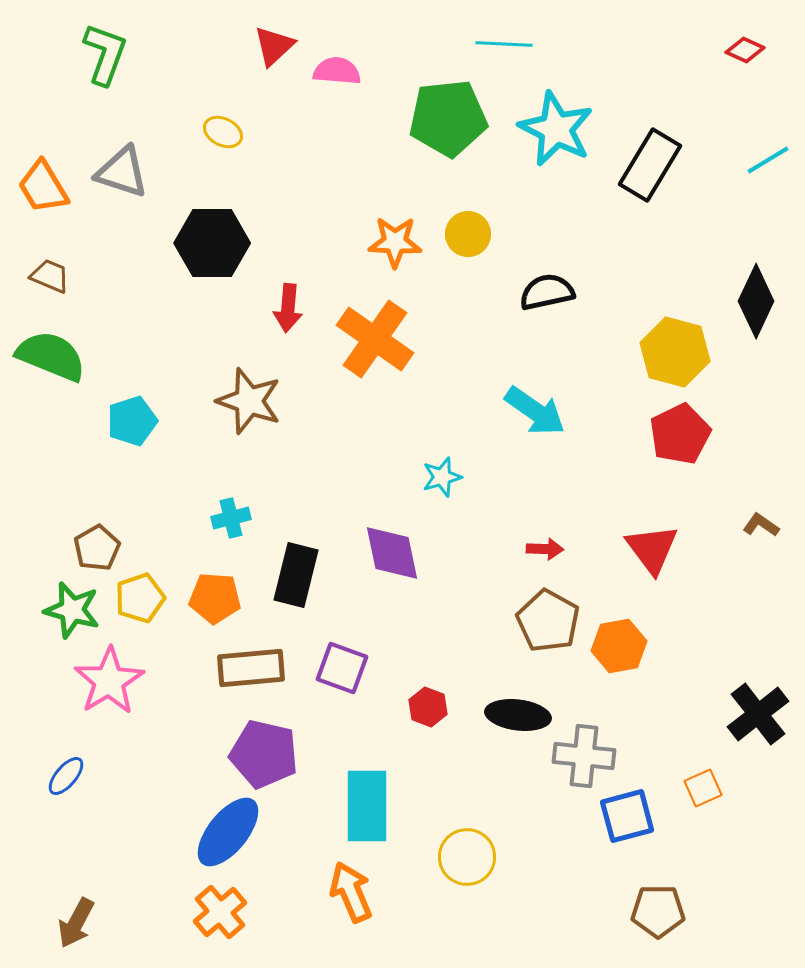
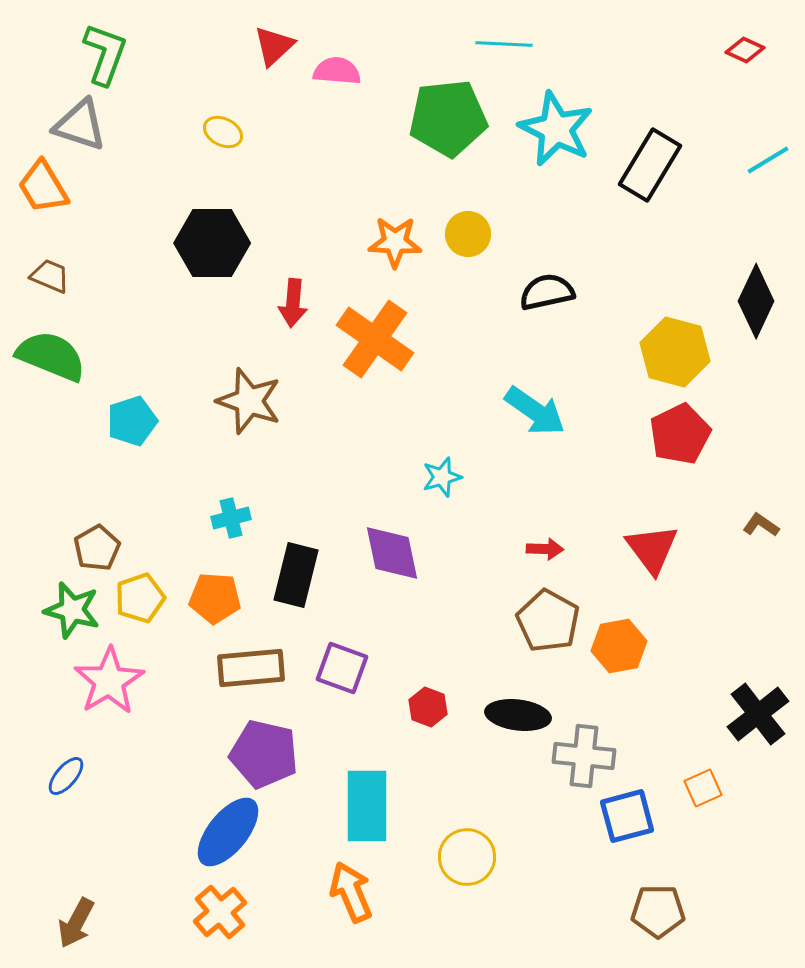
gray triangle at (122, 172): moved 42 px left, 47 px up
red arrow at (288, 308): moved 5 px right, 5 px up
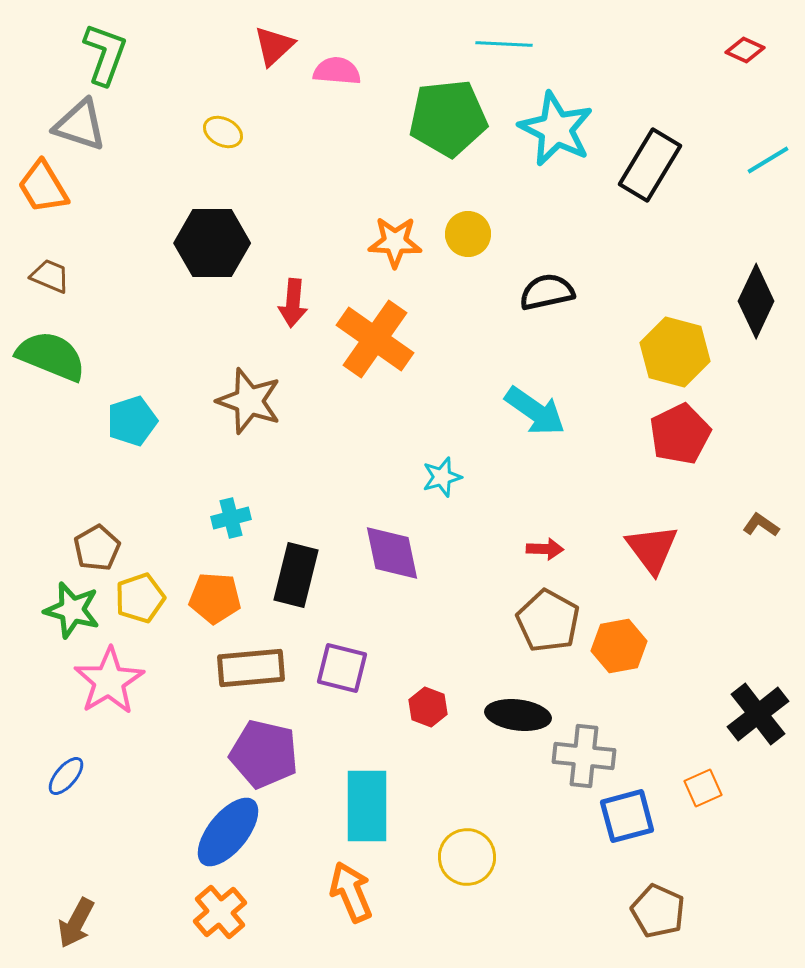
purple square at (342, 668): rotated 6 degrees counterclockwise
brown pentagon at (658, 911): rotated 24 degrees clockwise
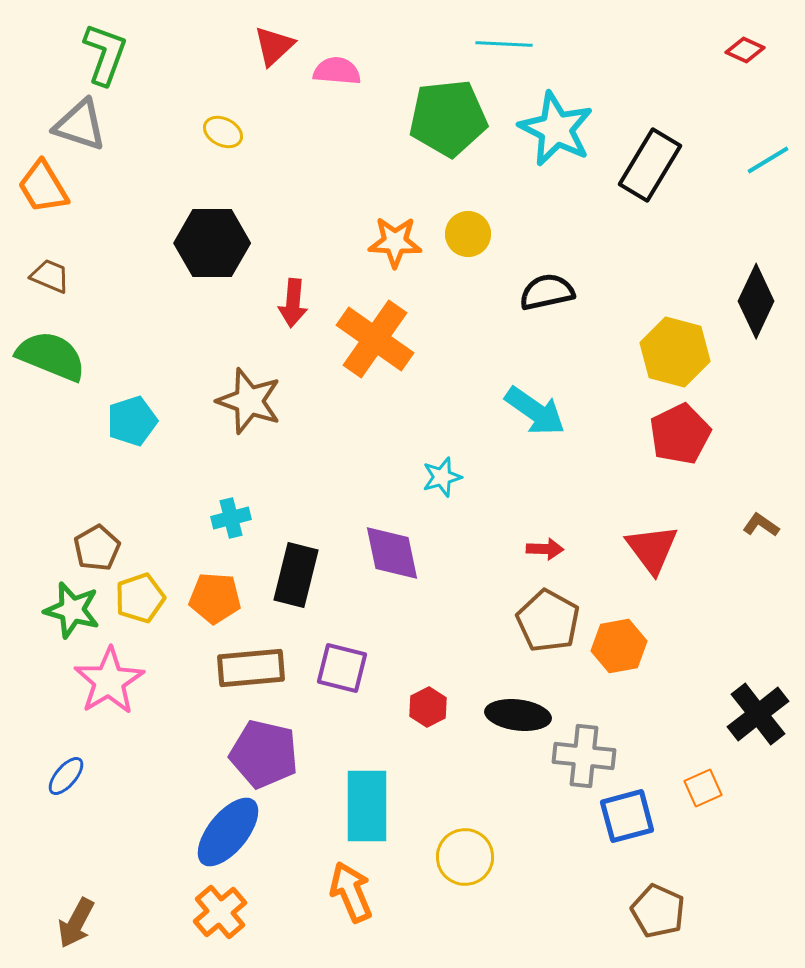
red hexagon at (428, 707): rotated 12 degrees clockwise
yellow circle at (467, 857): moved 2 px left
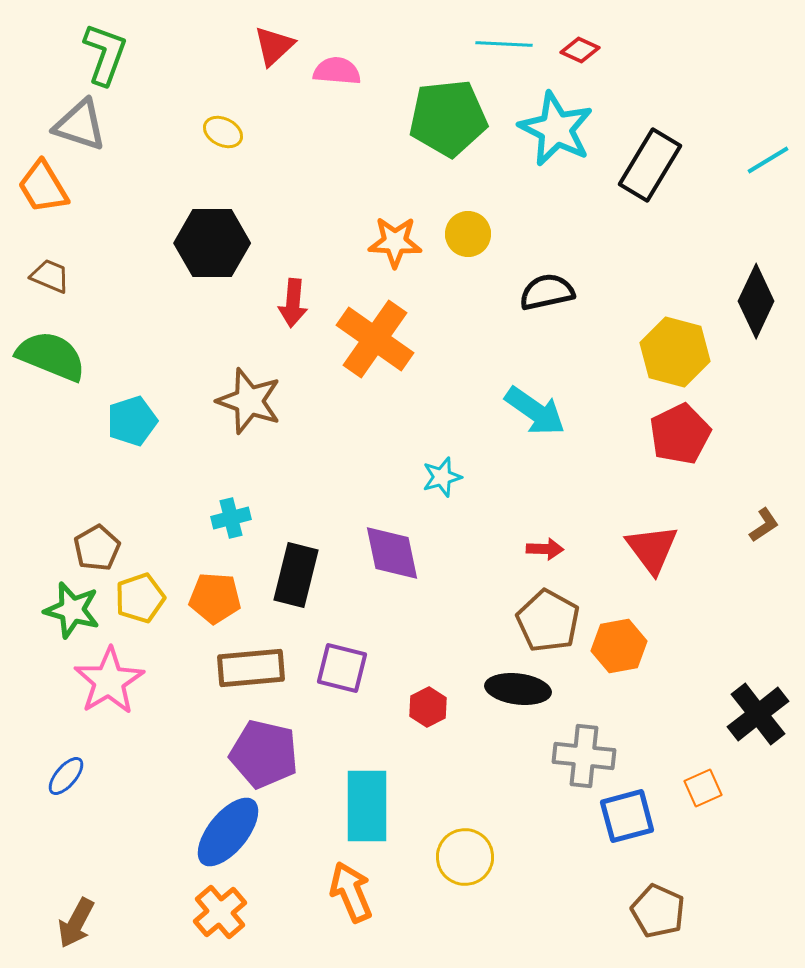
red diamond at (745, 50): moved 165 px left
brown L-shape at (761, 525): moved 3 px right; rotated 111 degrees clockwise
black ellipse at (518, 715): moved 26 px up
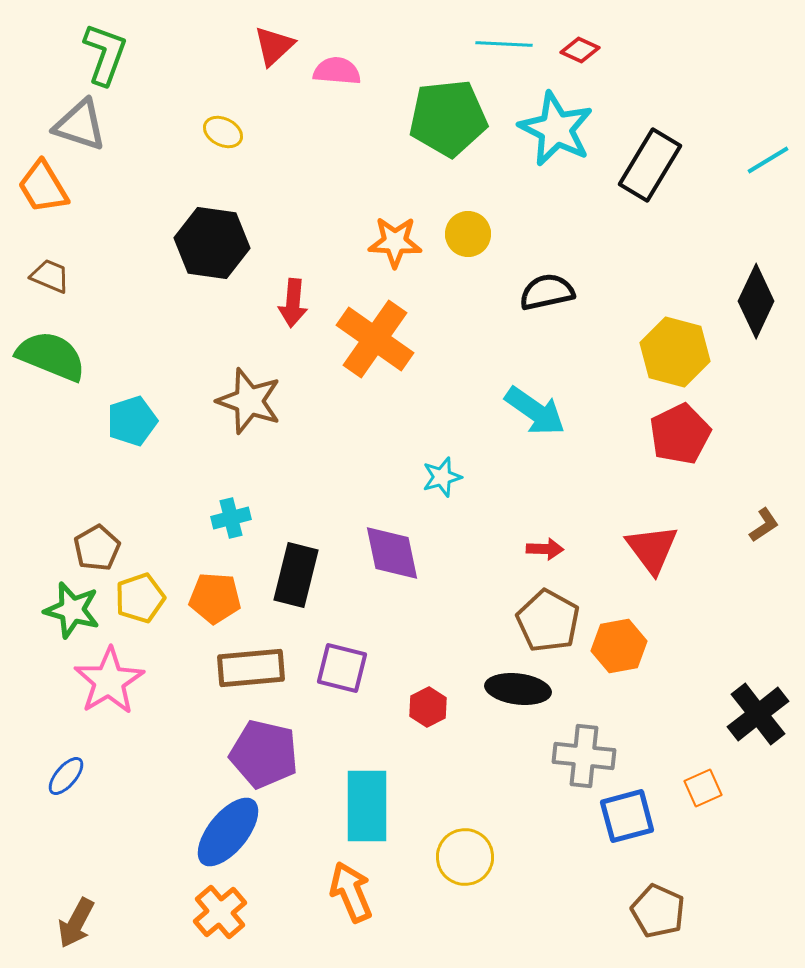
black hexagon at (212, 243): rotated 8 degrees clockwise
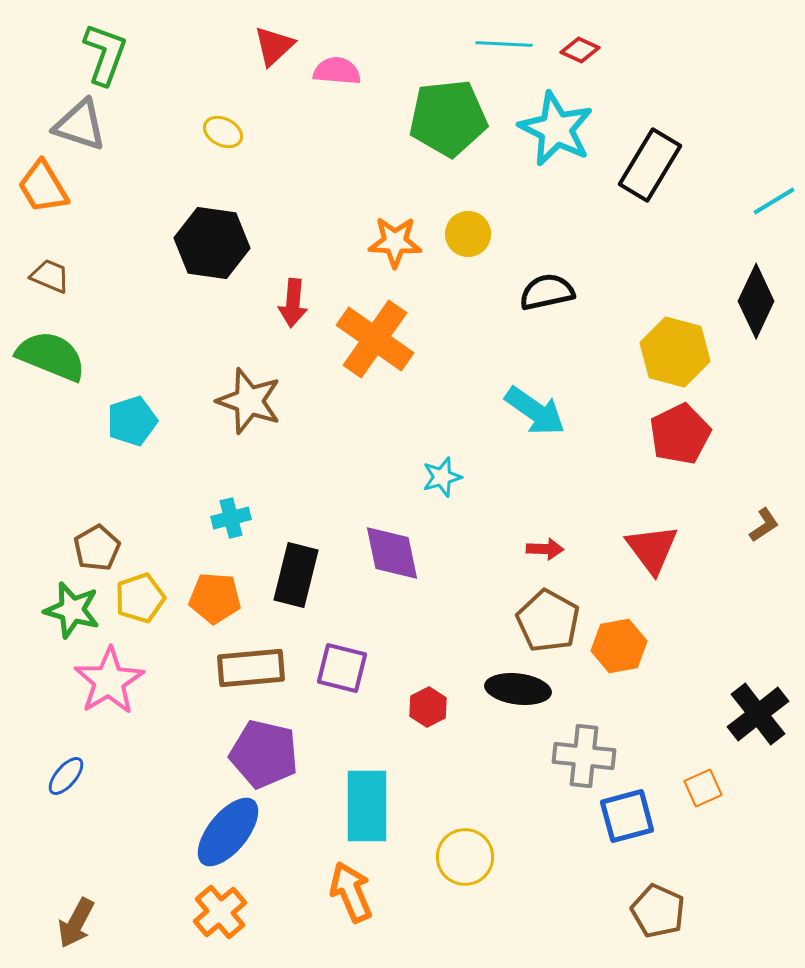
cyan line at (768, 160): moved 6 px right, 41 px down
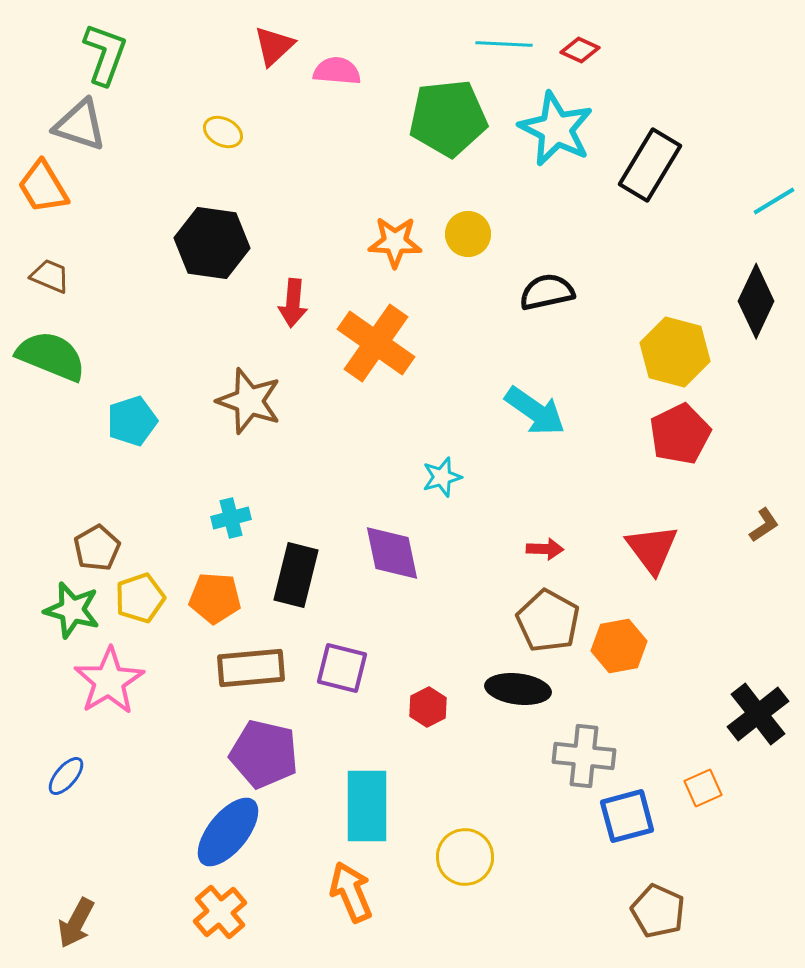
orange cross at (375, 339): moved 1 px right, 4 px down
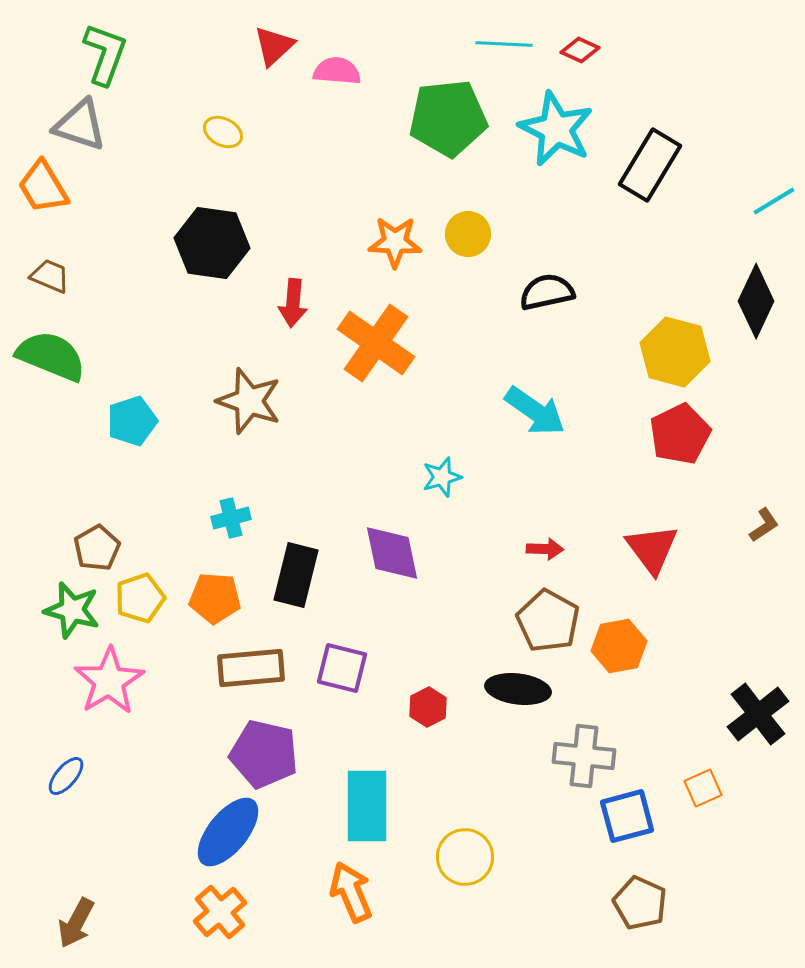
brown pentagon at (658, 911): moved 18 px left, 8 px up
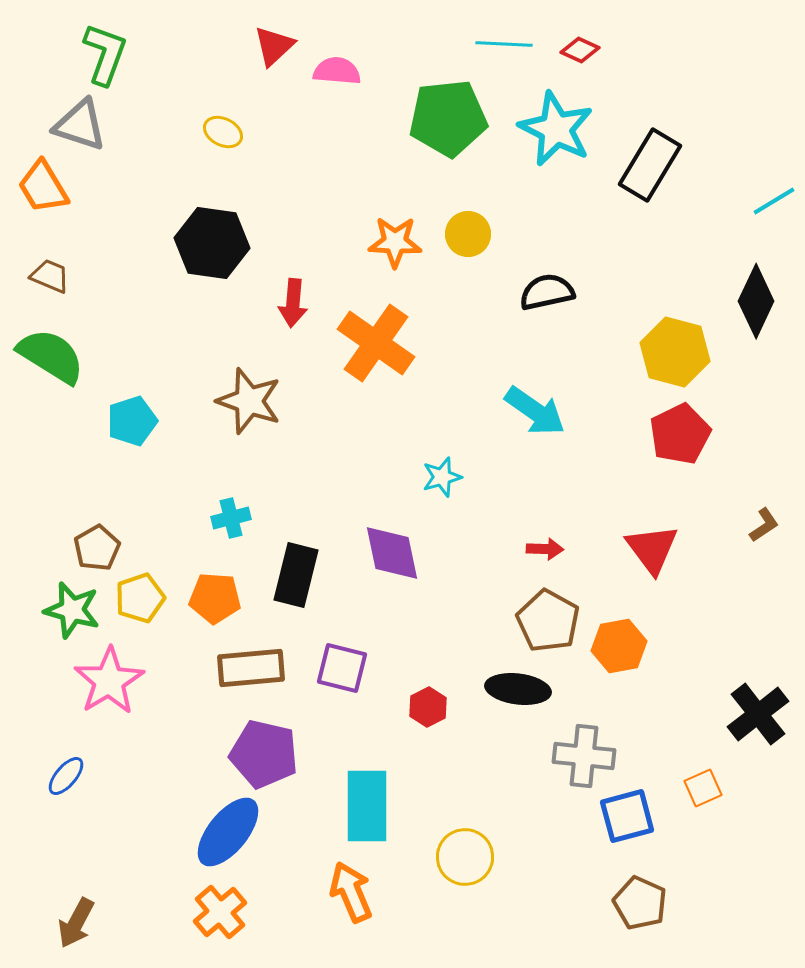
green semicircle at (51, 356): rotated 10 degrees clockwise
